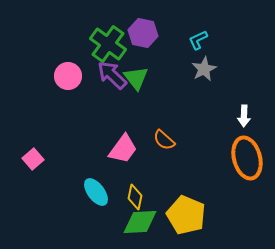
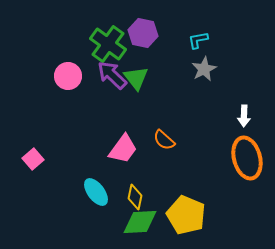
cyan L-shape: rotated 15 degrees clockwise
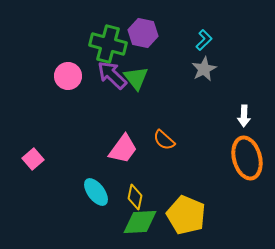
cyan L-shape: moved 6 px right; rotated 145 degrees clockwise
green cross: rotated 21 degrees counterclockwise
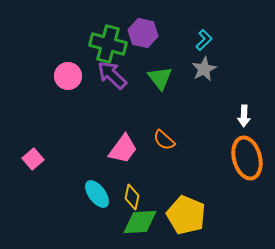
green triangle: moved 24 px right
cyan ellipse: moved 1 px right, 2 px down
yellow diamond: moved 3 px left
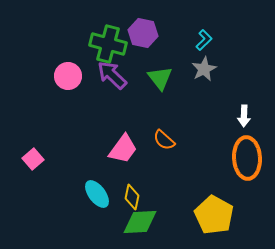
orange ellipse: rotated 12 degrees clockwise
yellow pentagon: moved 28 px right; rotated 6 degrees clockwise
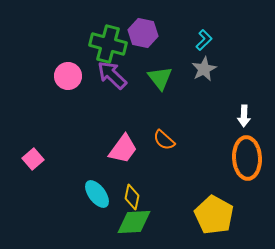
green diamond: moved 6 px left
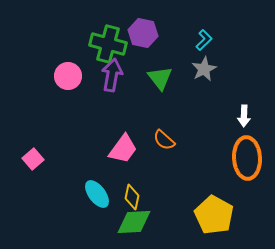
purple arrow: rotated 56 degrees clockwise
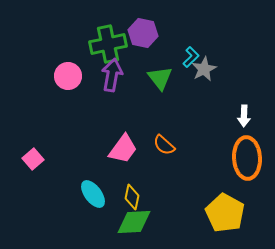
cyan L-shape: moved 13 px left, 17 px down
green cross: rotated 27 degrees counterclockwise
orange semicircle: moved 5 px down
cyan ellipse: moved 4 px left
yellow pentagon: moved 11 px right, 2 px up
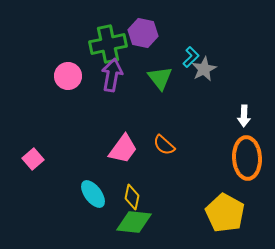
green diamond: rotated 9 degrees clockwise
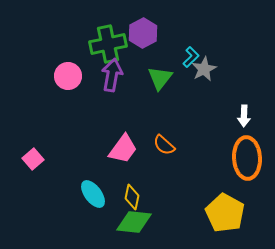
purple hexagon: rotated 20 degrees clockwise
green triangle: rotated 16 degrees clockwise
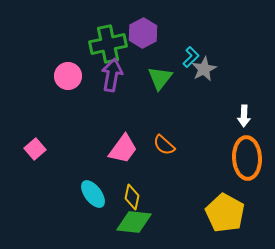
pink square: moved 2 px right, 10 px up
